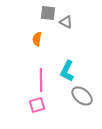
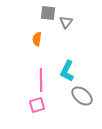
gray triangle: rotated 40 degrees clockwise
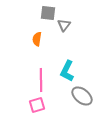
gray triangle: moved 2 px left, 3 px down
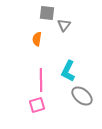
gray square: moved 1 px left
cyan L-shape: moved 1 px right
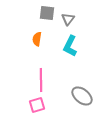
gray triangle: moved 4 px right, 6 px up
cyan L-shape: moved 2 px right, 25 px up
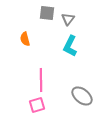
orange semicircle: moved 12 px left; rotated 24 degrees counterclockwise
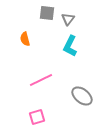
pink line: rotated 65 degrees clockwise
pink square: moved 12 px down
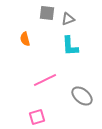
gray triangle: rotated 32 degrees clockwise
cyan L-shape: rotated 30 degrees counterclockwise
pink line: moved 4 px right
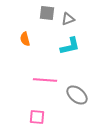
cyan L-shape: rotated 100 degrees counterclockwise
pink line: rotated 30 degrees clockwise
gray ellipse: moved 5 px left, 1 px up
pink square: rotated 21 degrees clockwise
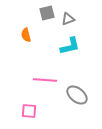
gray square: rotated 21 degrees counterclockwise
orange semicircle: moved 1 px right, 4 px up
pink square: moved 8 px left, 6 px up
